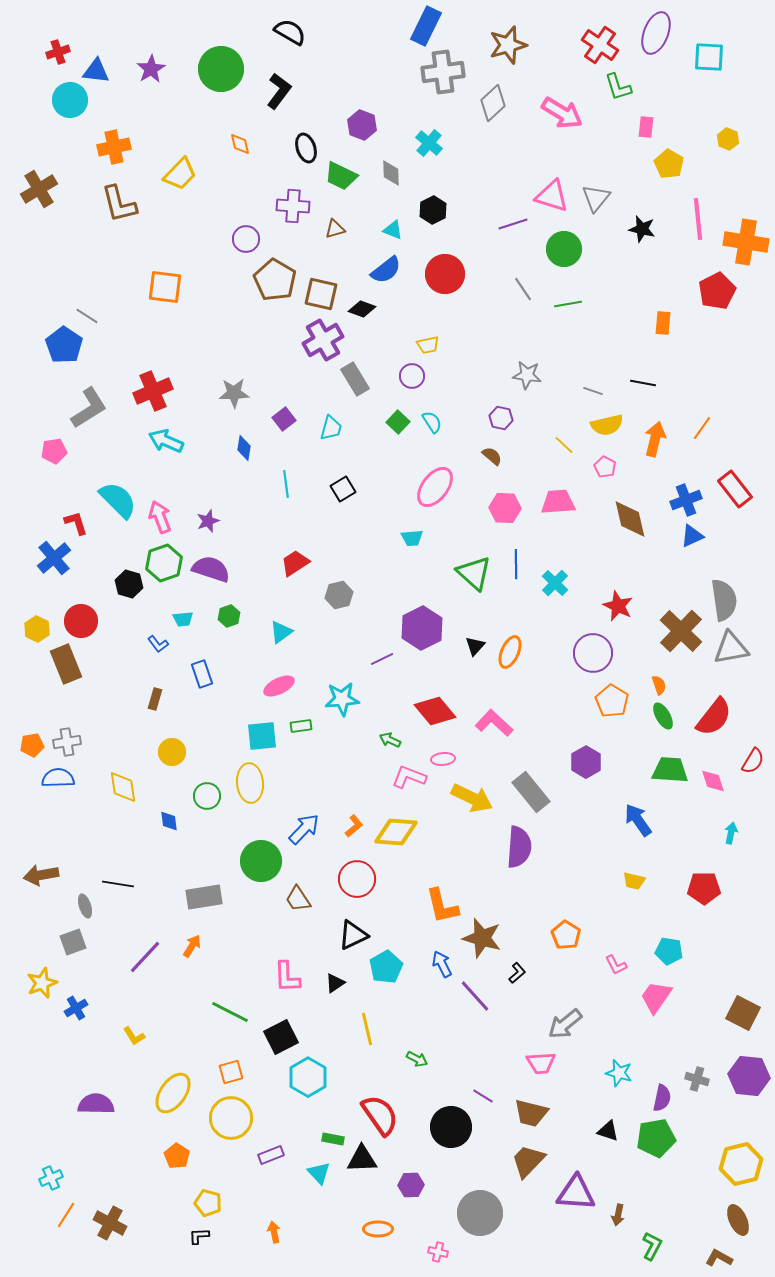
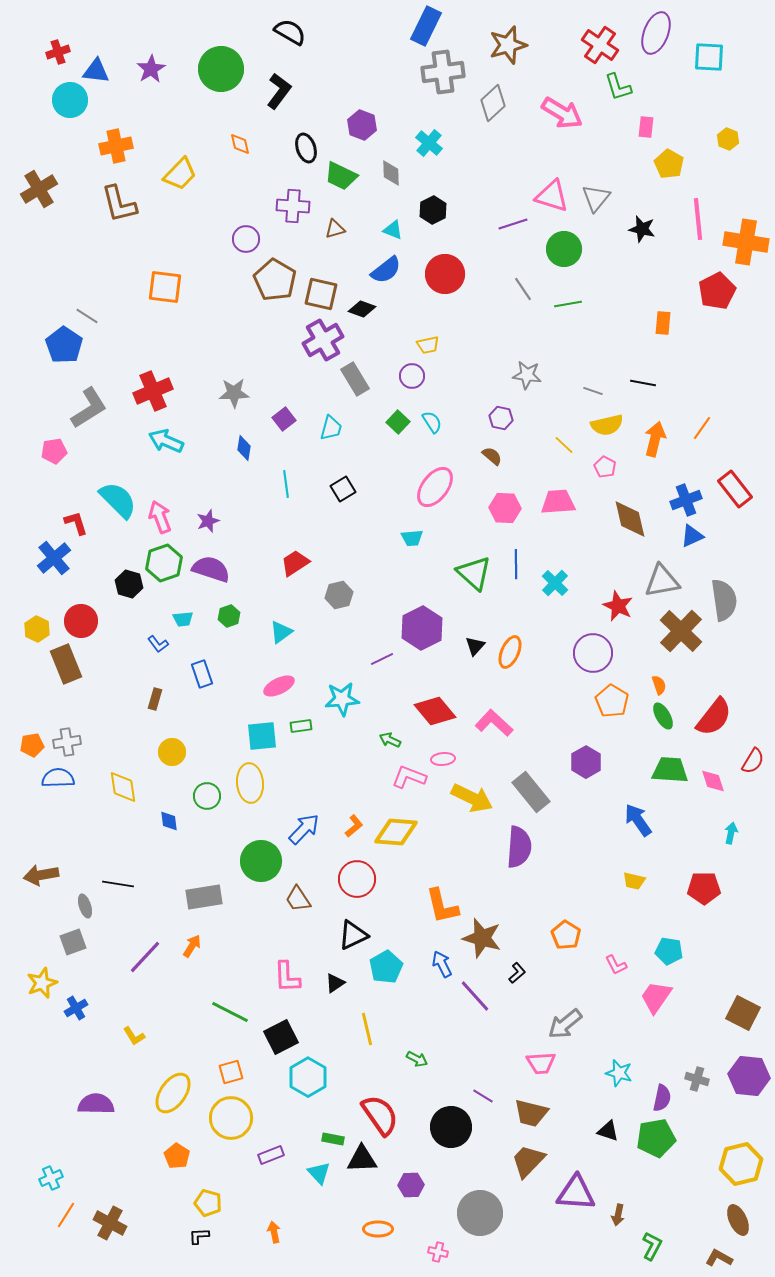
orange cross at (114, 147): moved 2 px right, 1 px up
gray triangle at (731, 648): moved 69 px left, 67 px up
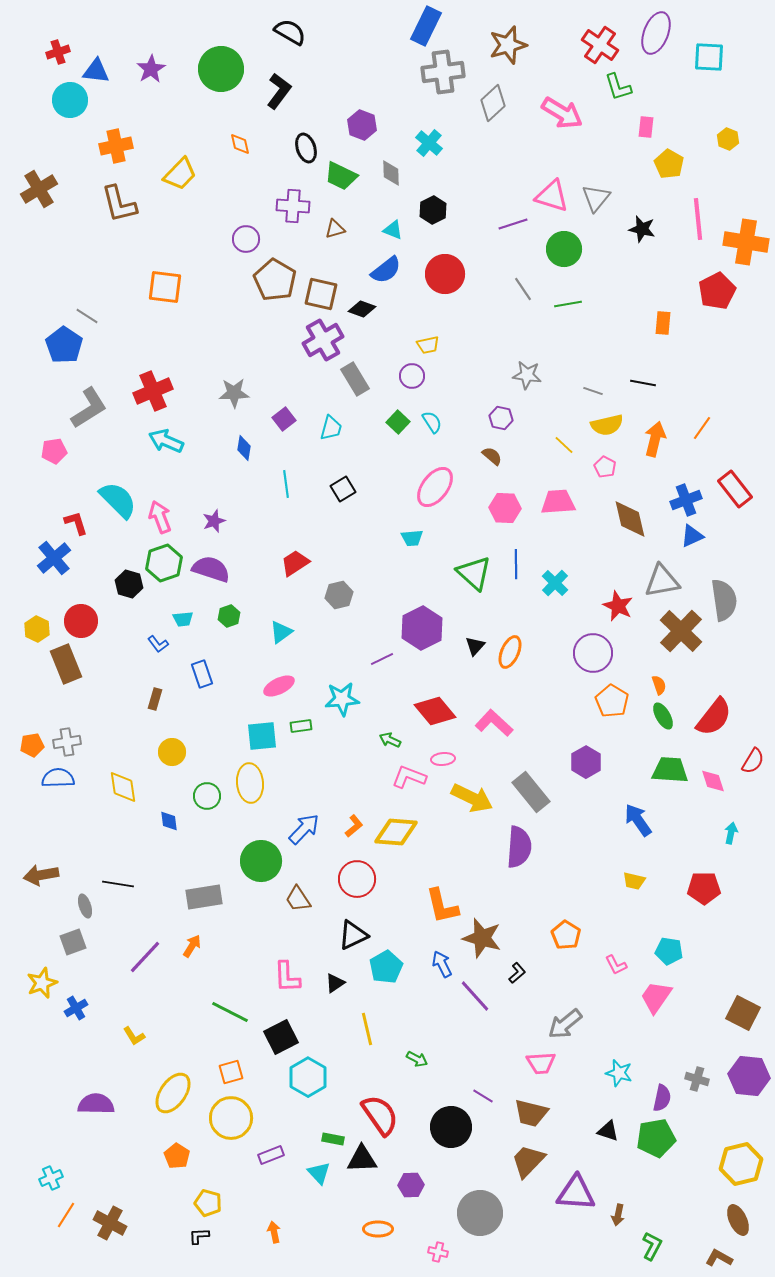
purple star at (208, 521): moved 6 px right
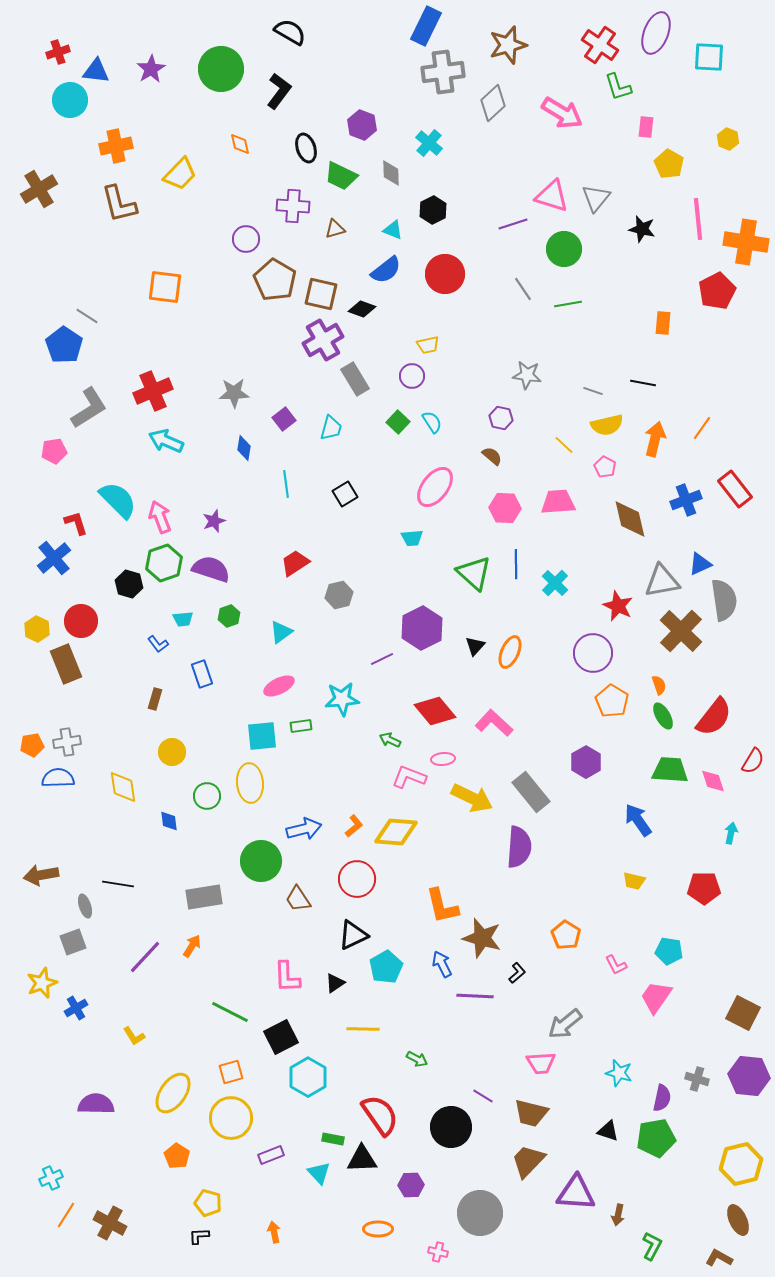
black square at (343, 489): moved 2 px right, 5 px down
blue triangle at (692, 536): moved 8 px right, 28 px down
blue arrow at (304, 829): rotated 32 degrees clockwise
purple line at (475, 996): rotated 45 degrees counterclockwise
yellow line at (367, 1029): moved 4 px left; rotated 76 degrees counterclockwise
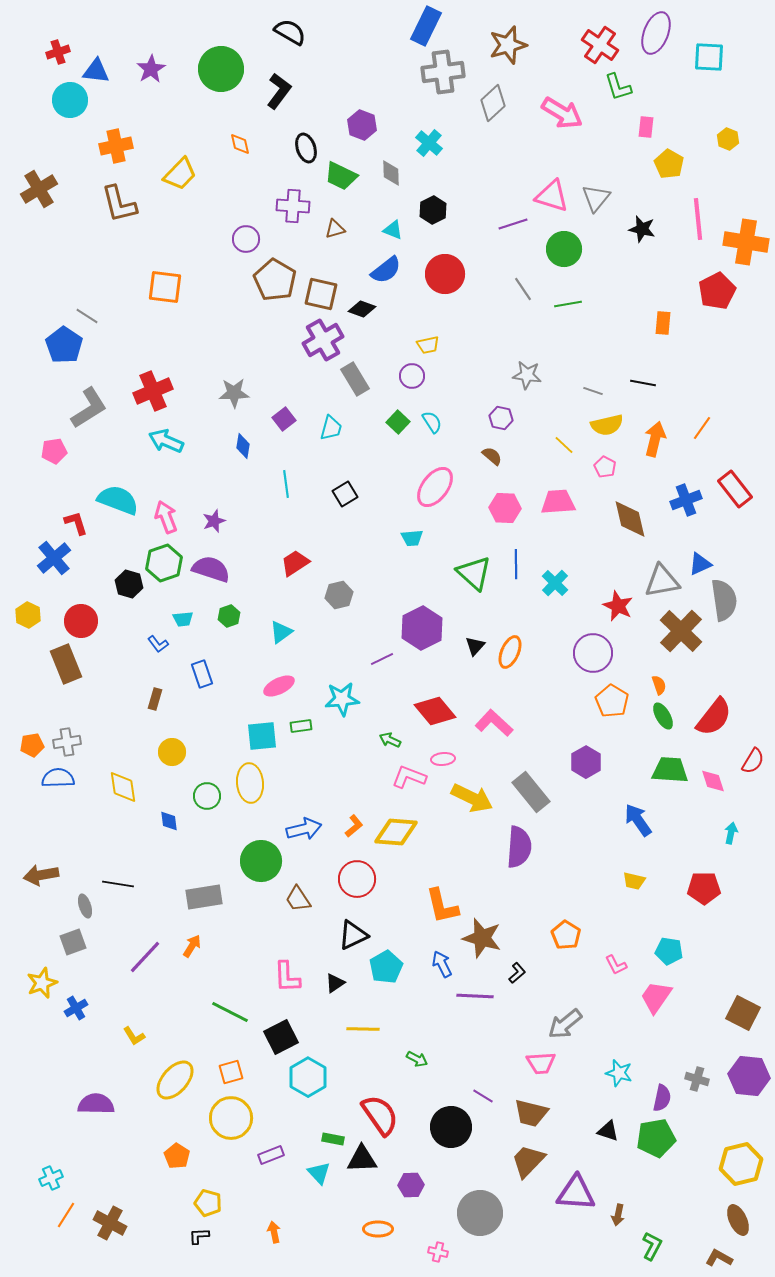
blue diamond at (244, 448): moved 1 px left, 2 px up
cyan semicircle at (118, 500): rotated 24 degrees counterclockwise
pink arrow at (160, 517): moved 6 px right
yellow hexagon at (37, 629): moved 9 px left, 14 px up
yellow ellipse at (173, 1093): moved 2 px right, 13 px up; rotated 6 degrees clockwise
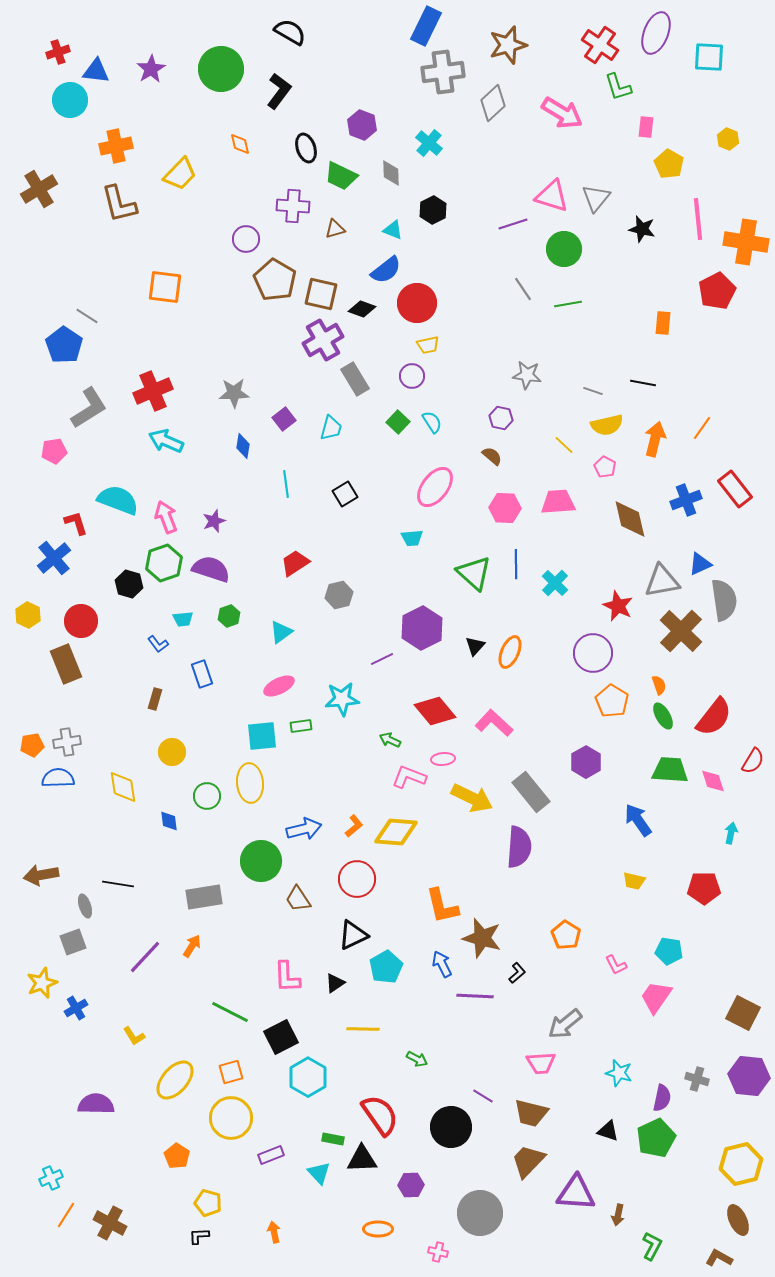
red circle at (445, 274): moved 28 px left, 29 px down
green pentagon at (656, 1138): rotated 15 degrees counterclockwise
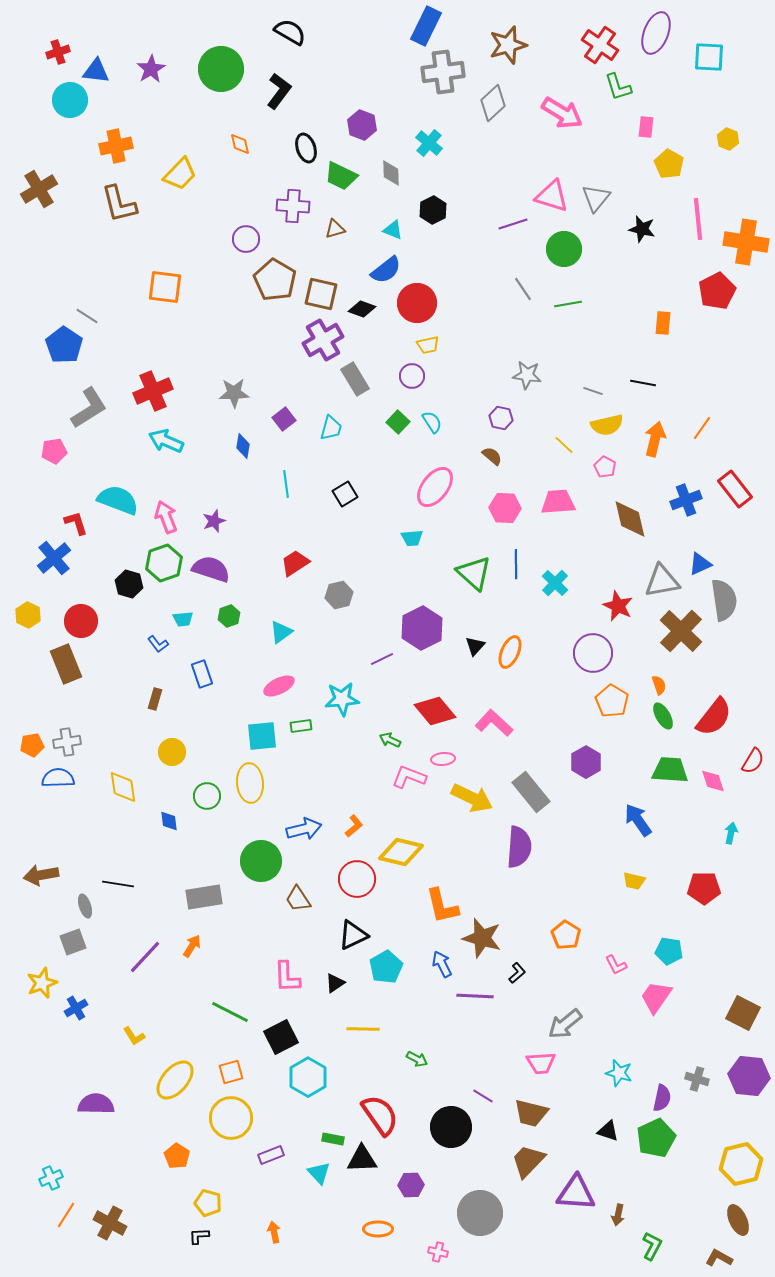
yellow diamond at (396, 832): moved 5 px right, 20 px down; rotated 9 degrees clockwise
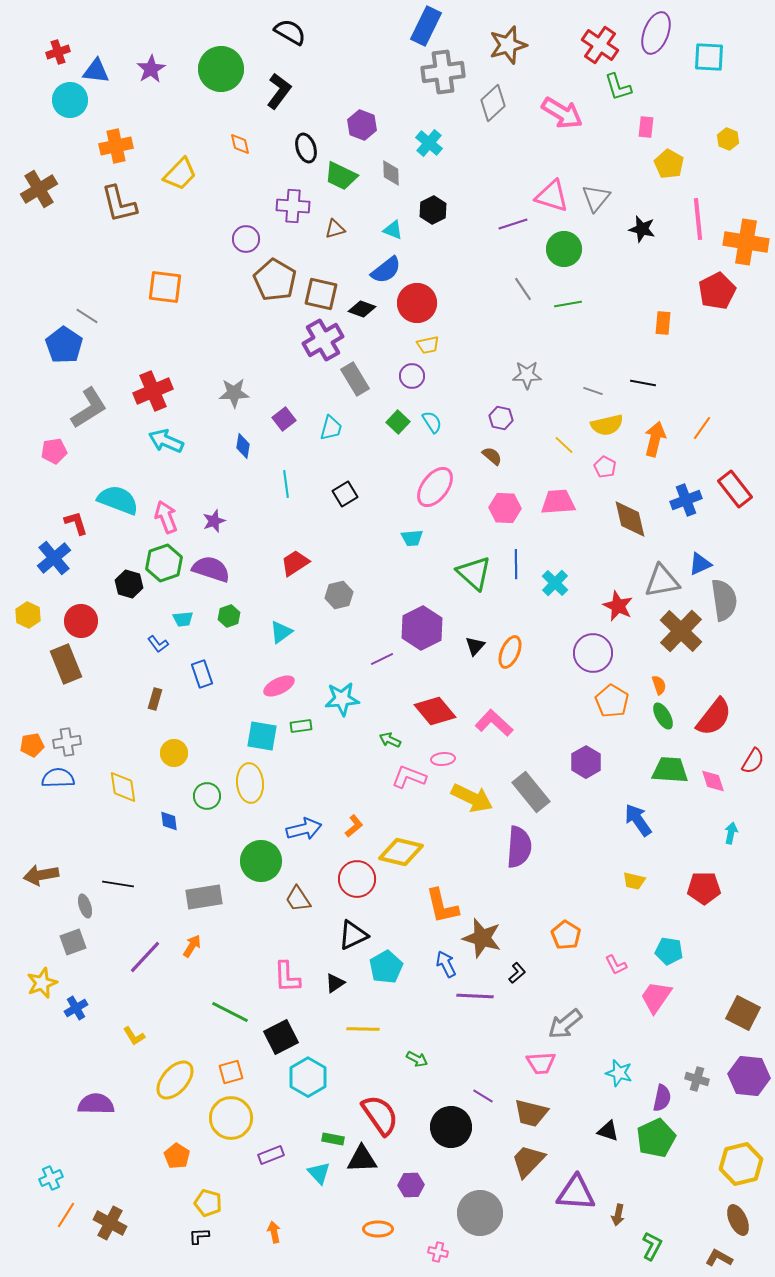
gray star at (527, 375): rotated 8 degrees counterclockwise
cyan square at (262, 736): rotated 16 degrees clockwise
yellow circle at (172, 752): moved 2 px right, 1 px down
blue arrow at (442, 964): moved 4 px right
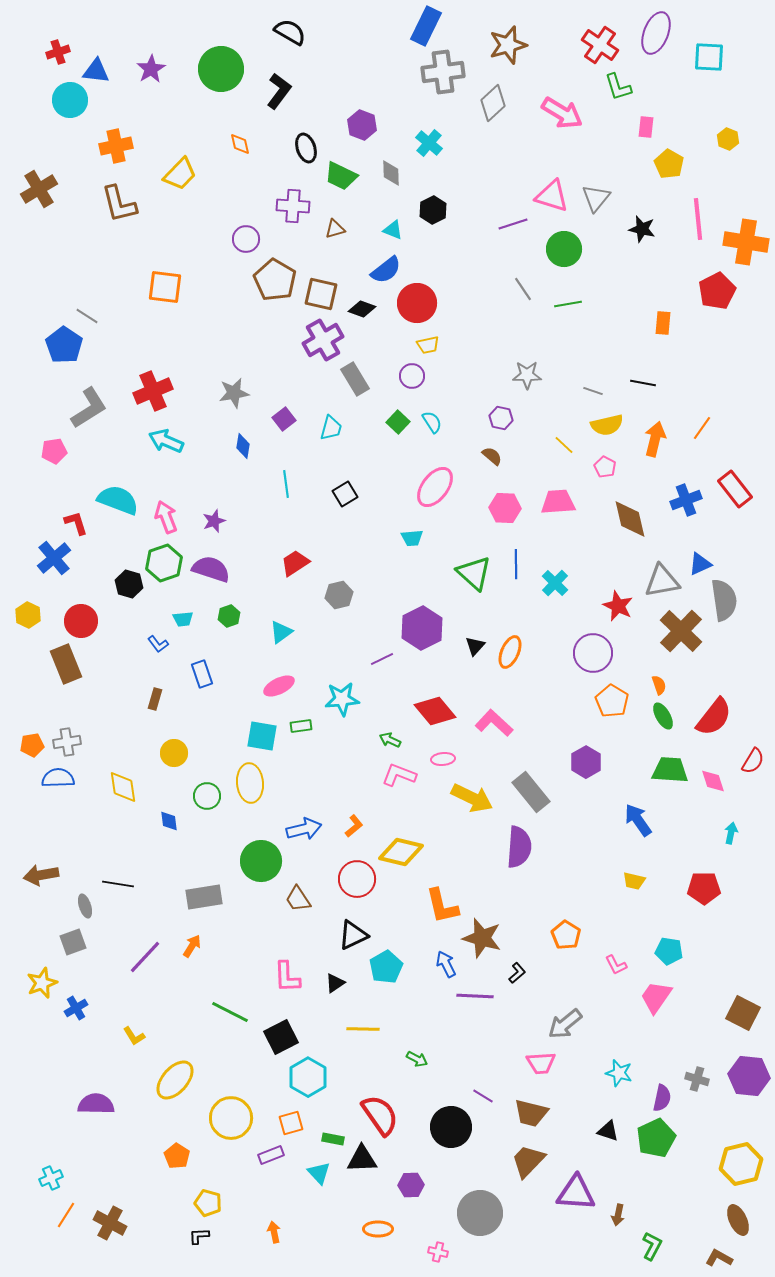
gray star at (234, 393): rotated 8 degrees counterclockwise
pink L-shape at (409, 777): moved 10 px left, 2 px up
orange square at (231, 1072): moved 60 px right, 51 px down
